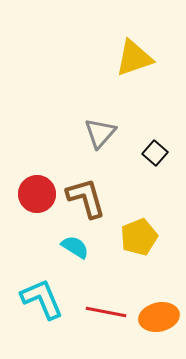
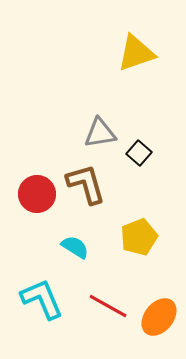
yellow triangle: moved 2 px right, 5 px up
gray triangle: rotated 40 degrees clockwise
black square: moved 16 px left
brown L-shape: moved 14 px up
red line: moved 2 px right, 6 px up; rotated 18 degrees clockwise
orange ellipse: rotated 39 degrees counterclockwise
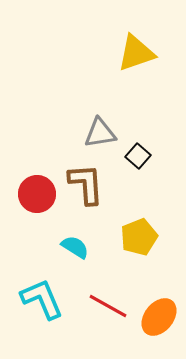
black square: moved 1 px left, 3 px down
brown L-shape: rotated 12 degrees clockwise
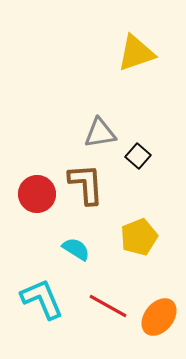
cyan semicircle: moved 1 px right, 2 px down
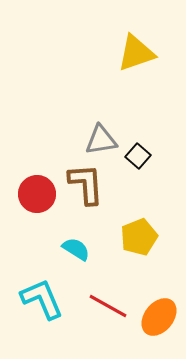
gray triangle: moved 1 px right, 7 px down
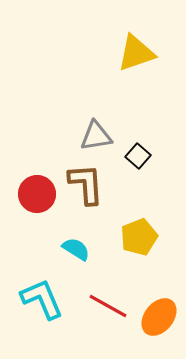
gray triangle: moved 5 px left, 4 px up
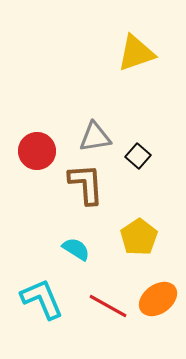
gray triangle: moved 1 px left, 1 px down
red circle: moved 43 px up
yellow pentagon: rotated 12 degrees counterclockwise
orange ellipse: moved 1 px left, 18 px up; rotated 15 degrees clockwise
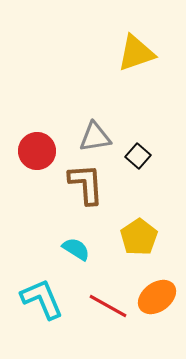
orange ellipse: moved 1 px left, 2 px up
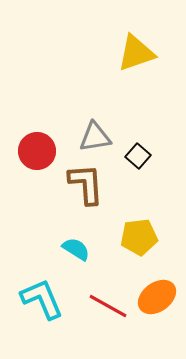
yellow pentagon: rotated 27 degrees clockwise
